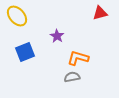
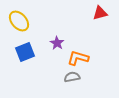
yellow ellipse: moved 2 px right, 5 px down
purple star: moved 7 px down
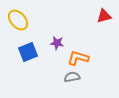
red triangle: moved 4 px right, 3 px down
yellow ellipse: moved 1 px left, 1 px up
purple star: rotated 24 degrees counterclockwise
blue square: moved 3 px right
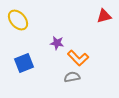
blue square: moved 4 px left, 11 px down
orange L-shape: rotated 150 degrees counterclockwise
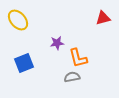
red triangle: moved 1 px left, 2 px down
purple star: rotated 16 degrees counterclockwise
orange L-shape: rotated 30 degrees clockwise
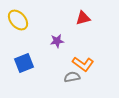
red triangle: moved 20 px left
purple star: moved 2 px up
orange L-shape: moved 5 px right, 6 px down; rotated 40 degrees counterclockwise
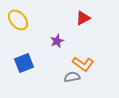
red triangle: rotated 14 degrees counterclockwise
purple star: rotated 16 degrees counterclockwise
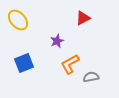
orange L-shape: moved 13 px left; rotated 115 degrees clockwise
gray semicircle: moved 19 px right
